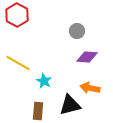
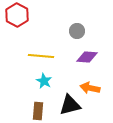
yellow line: moved 23 px right, 7 px up; rotated 25 degrees counterclockwise
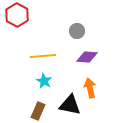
yellow line: moved 2 px right; rotated 10 degrees counterclockwise
orange arrow: rotated 66 degrees clockwise
black triangle: rotated 25 degrees clockwise
brown rectangle: rotated 18 degrees clockwise
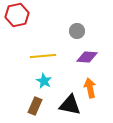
red hexagon: rotated 20 degrees clockwise
brown rectangle: moved 3 px left, 5 px up
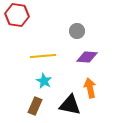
red hexagon: rotated 20 degrees clockwise
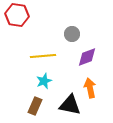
gray circle: moved 5 px left, 3 px down
purple diamond: rotated 25 degrees counterclockwise
cyan star: rotated 21 degrees clockwise
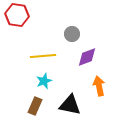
orange arrow: moved 9 px right, 2 px up
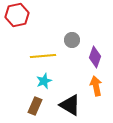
red hexagon: rotated 20 degrees counterclockwise
gray circle: moved 6 px down
purple diamond: moved 8 px right; rotated 50 degrees counterclockwise
orange arrow: moved 3 px left
black triangle: rotated 20 degrees clockwise
